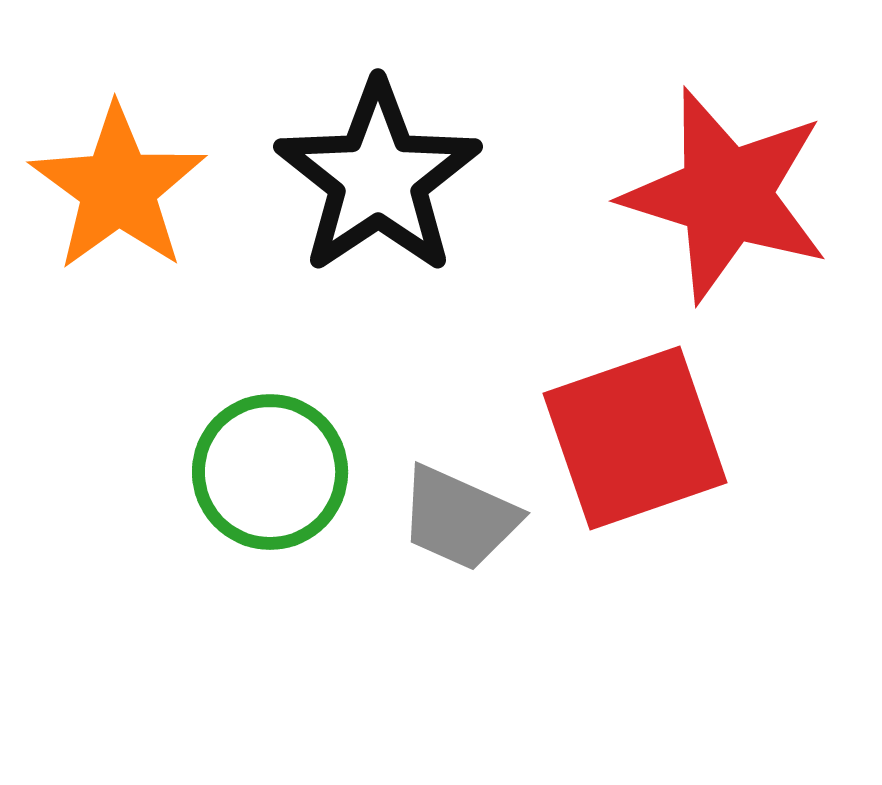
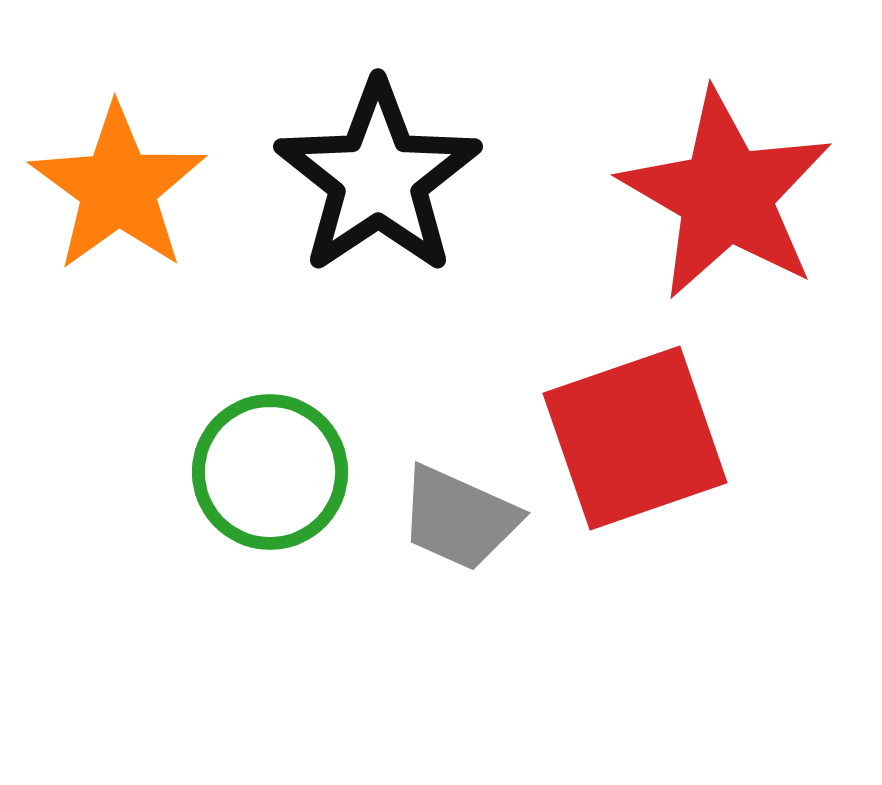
red star: rotated 13 degrees clockwise
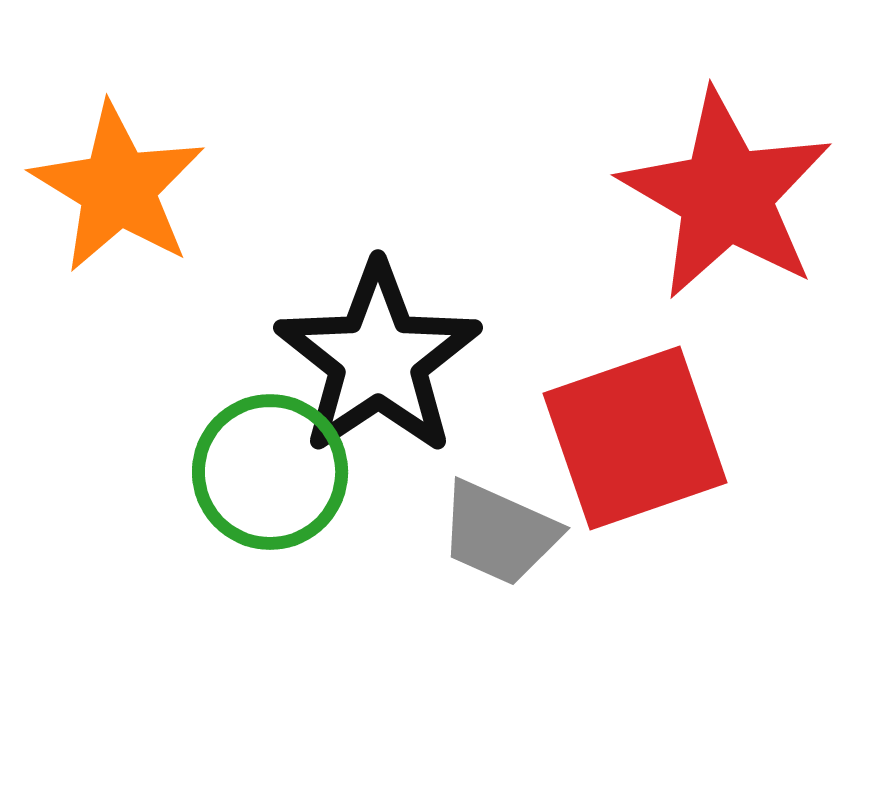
black star: moved 181 px down
orange star: rotated 5 degrees counterclockwise
gray trapezoid: moved 40 px right, 15 px down
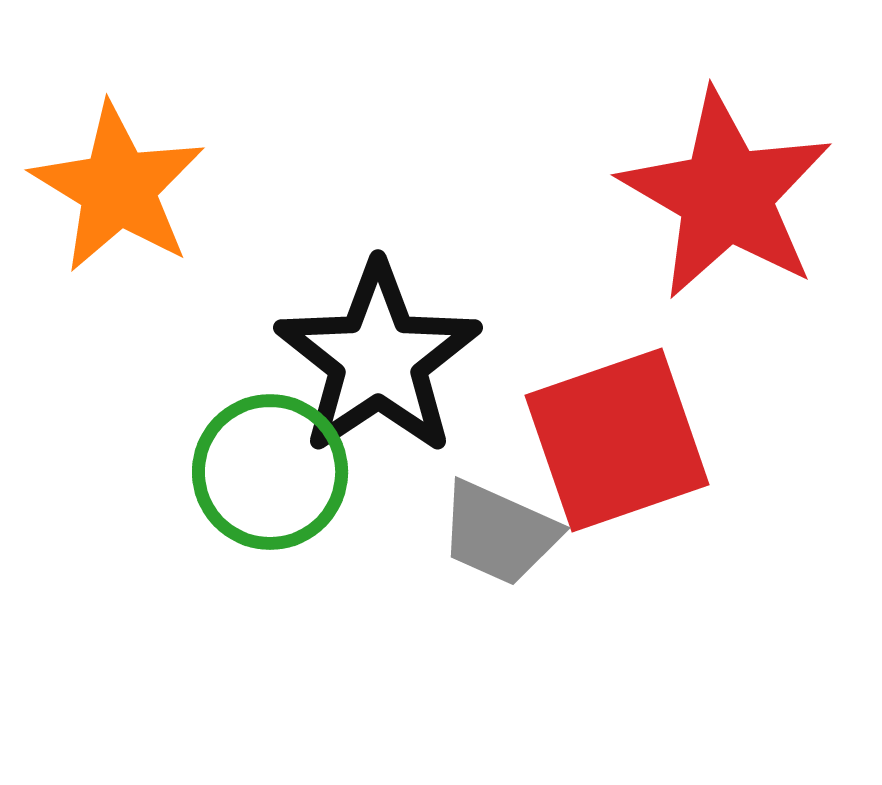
red square: moved 18 px left, 2 px down
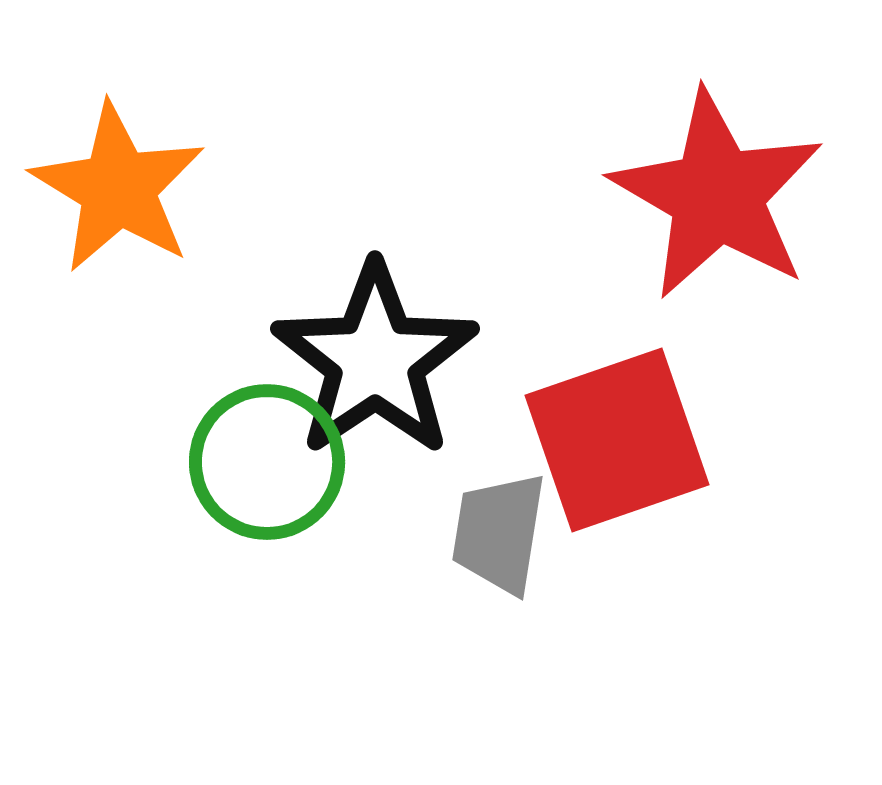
red star: moved 9 px left
black star: moved 3 px left, 1 px down
green circle: moved 3 px left, 10 px up
gray trapezoid: rotated 75 degrees clockwise
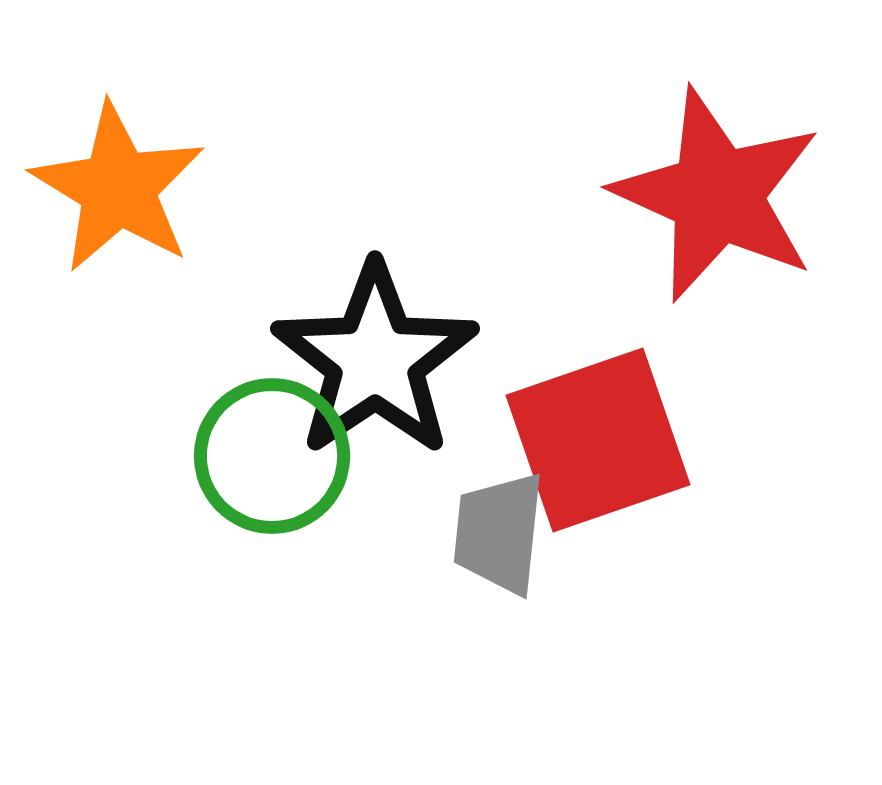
red star: rotated 6 degrees counterclockwise
red square: moved 19 px left
green circle: moved 5 px right, 6 px up
gray trapezoid: rotated 3 degrees counterclockwise
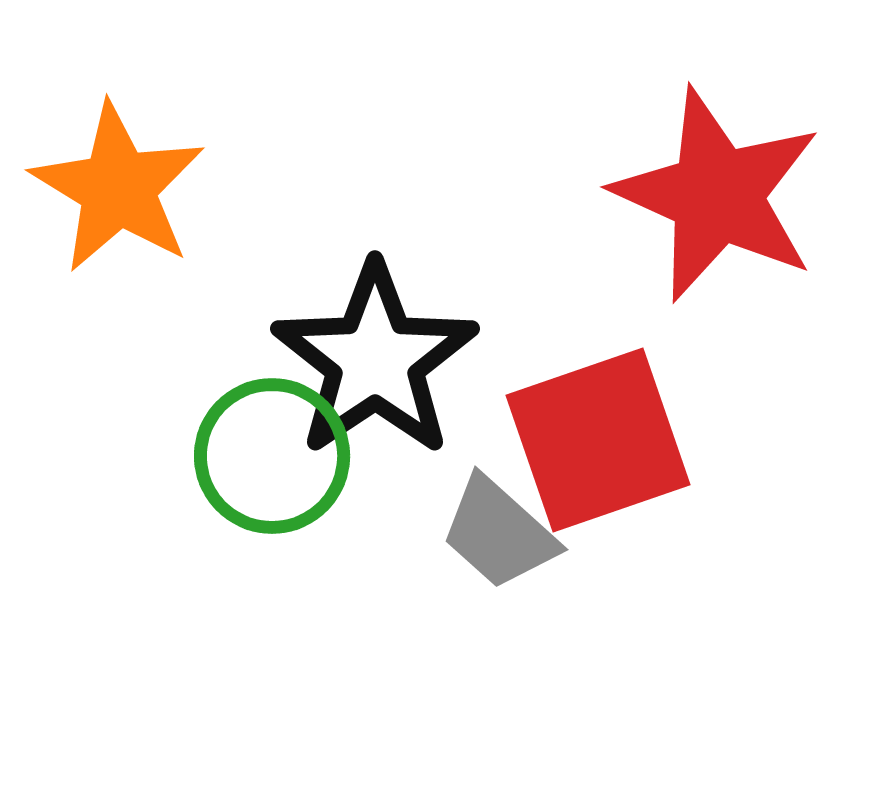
gray trapezoid: rotated 54 degrees counterclockwise
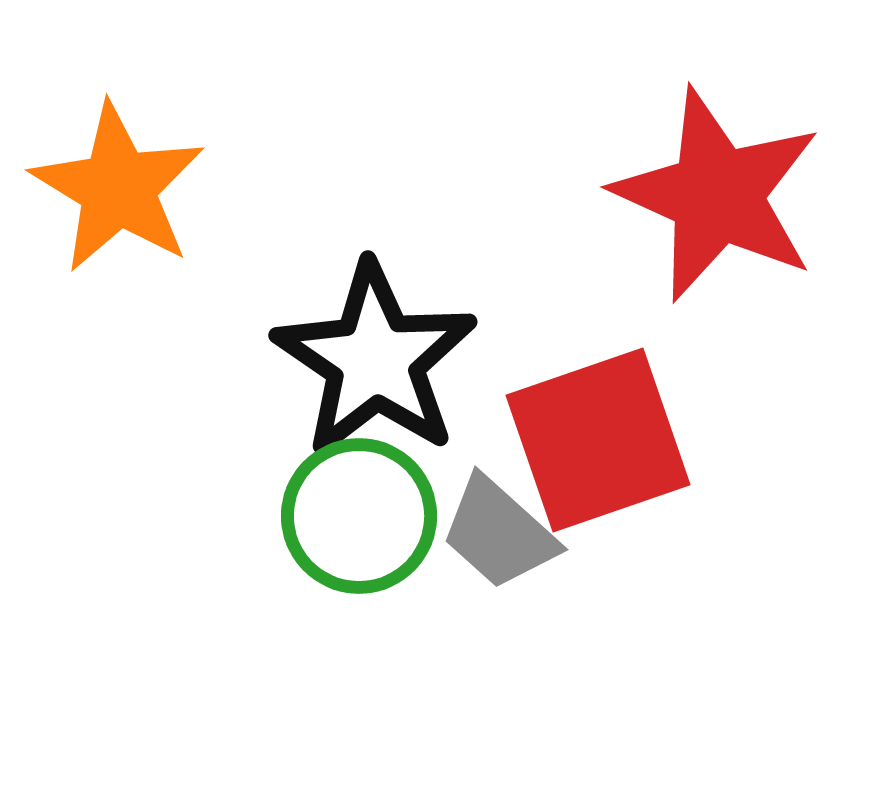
black star: rotated 4 degrees counterclockwise
green circle: moved 87 px right, 60 px down
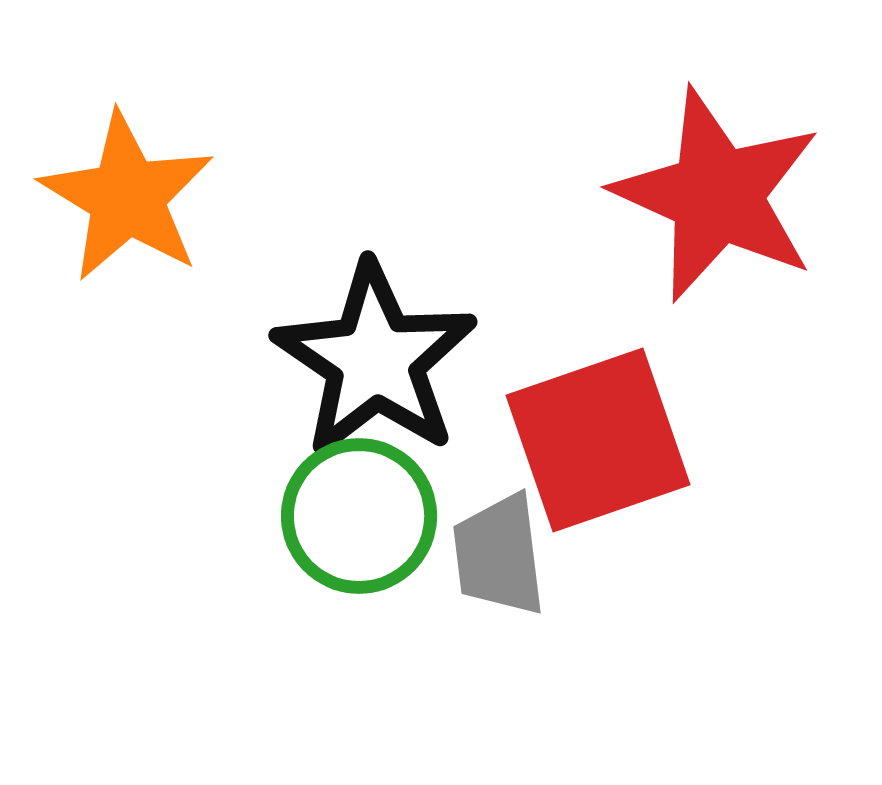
orange star: moved 9 px right, 9 px down
gray trapezoid: moved 22 px down; rotated 41 degrees clockwise
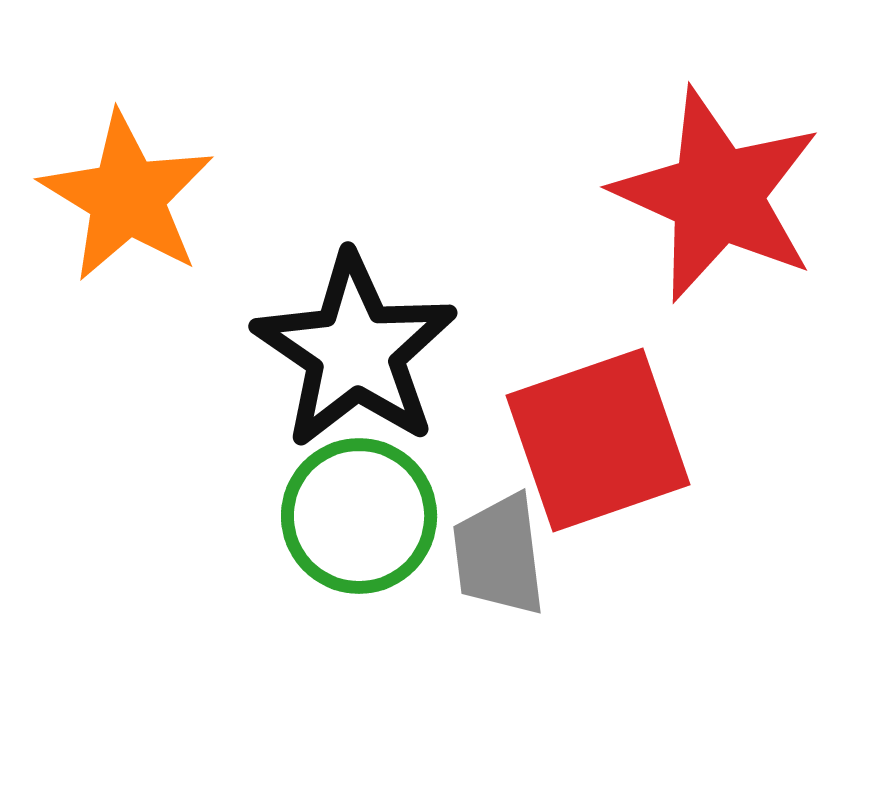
black star: moved 20 px left, 9 px up
